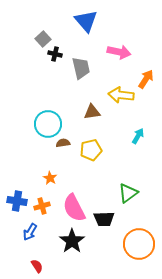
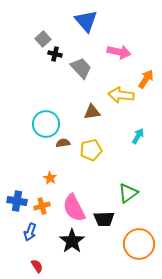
gray trapezoid: rotated 30 degrees counterclockwise
cyan circle: moved 2 px left
blue arrow: rotated 12 degrees counterclockwise
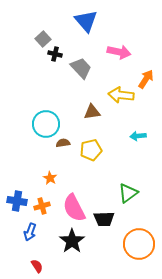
cyan arrow: rotated 126 degrees counterclockwise
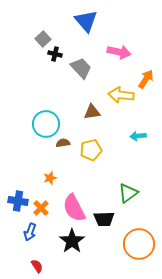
orange star: rotated 24 degrees clockwise
blue cross: moved 1 px right
orange cross: moved 1 px left, 2 px down; rotated 28 degrees counterclockwise
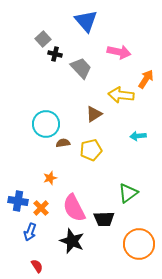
brown triangle: moved 2 px right, 2 px down; rotated 24 degrees counterclockwise
black star: rotated 15 degrees counterclockwise
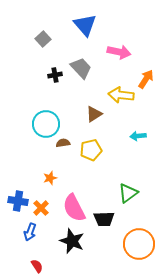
blue triangle: moved 1 px left, 4 px down
black cross: moved 21 px down; rotated 24 degrees counterclockwise
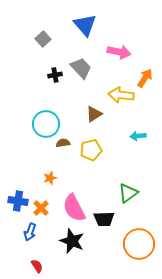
orange arrow: moved 1 px left, 1 px up
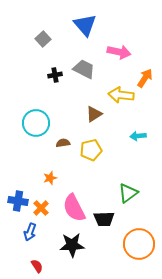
gray trapezoid: moved 3 px right, 1 px down; rotated 20 degrees counterclockwise
cyan circle: moved 10 px left, 1 px up
black star: moved 4 px down; rotated 25 degrees counterclockwise
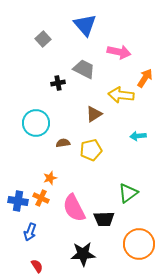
black cross: moved 3 px right, 8 px down
orange cross: moved 10 px up; rotated 21 degrees counterclockwise
black star: moved 11 px right, 9 px down
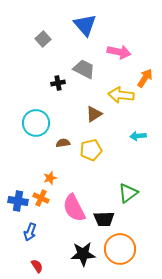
orange circle: moved 19 px left, 5 px down
